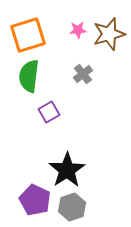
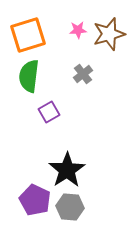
gray hexagon: moved 2 px left; rotated 24 degrees clockwise
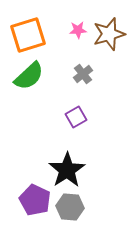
green semicircle: rotated 140 degrees counterclockwise
purple square: moved 27 px right, 5 px down
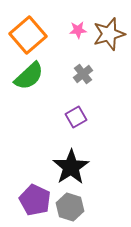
orange square: rotated 24 degrees counterclockwise
black star: moved 4 px right, 3 px up
gray hexagon: rotated 12 degrees clockwise
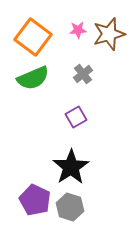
orange square: moved 5 px right, 2 px down; rotated 12 degrees counterclockwise
green semicircle: moved 4 px right, 2 px down; rotated 20 degrees clockwise
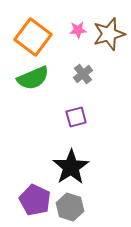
purple square: rotated 15 degrees clockwise
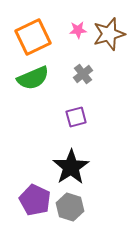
orange square: rotated 27 degrees clockwise
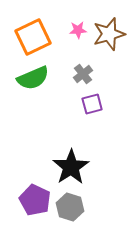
purple square: moved 16 px right, 13 px up
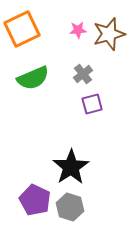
orange square: moved 11 px left, 8 px up
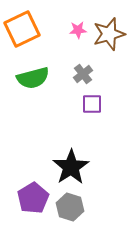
green semicircle: rotated 8 degrees clockwise
purple square: rotated 15 degrees clockwise
purple pentagon: moved 2 px left, 2 px up; rotated 16 degrees clockwise
